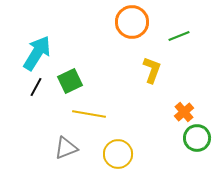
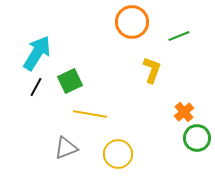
yellow line: moved 1 px right
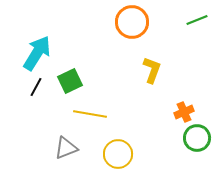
green line: moved 18 px right, 16 px up
orange cross: rotated 18 degrees clockwise
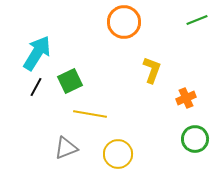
orange circle: moved 8 px left
orange cross: moved 2 px right, 14 px up
green circle: moved 2 px left, 1 px down
